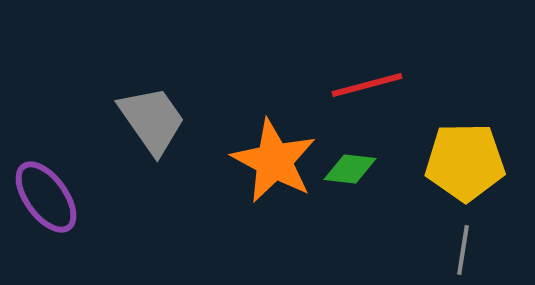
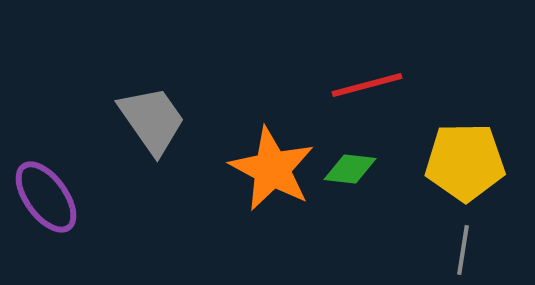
orange star: moved 2 px left, 8 px down
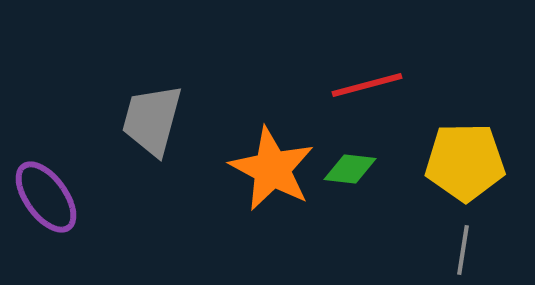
gray trapezoid: rotated 130 degrees counterclockwise
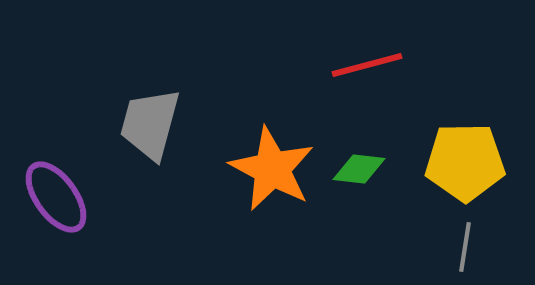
red line: moved 20 px up
gray trapezoid: moved 2 px left, 4 px down
green diamond: moved 9 px right
purple ellipse: moved 10 px right
gray line: moved 2 px right, 3 px up
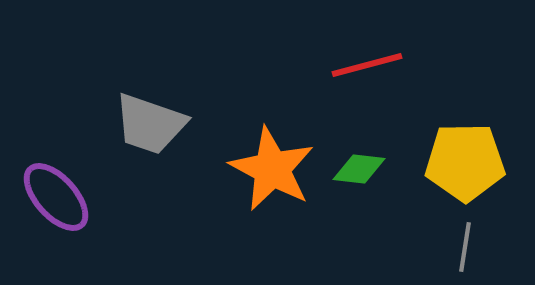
gray trapezoid: rotated 86 degrees counterclockwise
purple ellipse: rotated 6 degrees counterclockwise
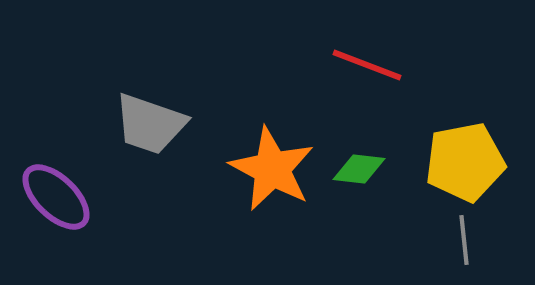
red line: rotated 36 degrees clockwise
yellow pentagon: rotated 10 degrees counterclockwise
purple ellipse: rotated 4 degrees counterclockwise
gray line: moved 1 px left, 7 px up; rotated 15 degrees counterclockwise
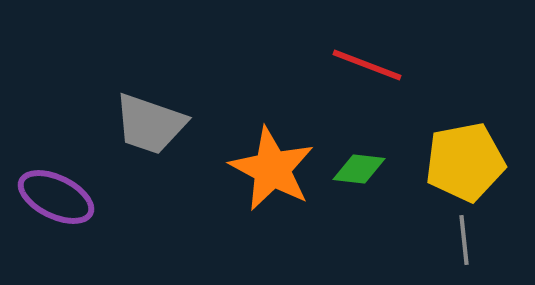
purple ellipse: rotated 18 degrees counterclockwise
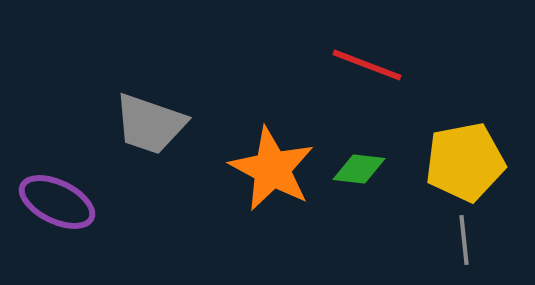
purple ellipse: moved 1 px right, 5 px down
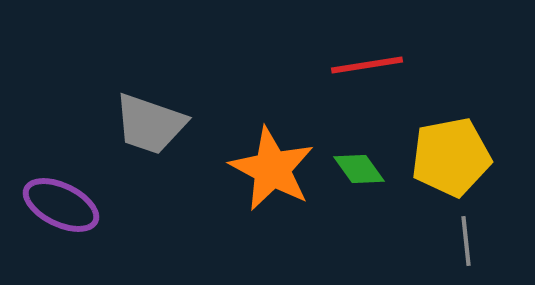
red line: rotated 30 degrees counterclockwise
yellow pentagon: moved 14 px left, 5 px up
green diamond: rotated 48 degrees clockwise
purple ellipse: moved 4 px right, 3 px down
gray line: moved 2 px right, 1 px down
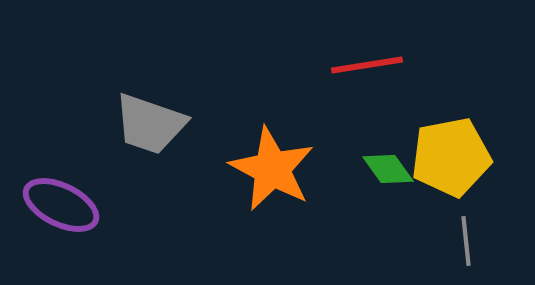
green diamond: moved 29 px right
